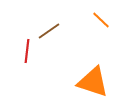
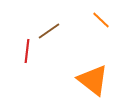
orange triangle: moved 2 px up; rotated 20 degrees clockwise
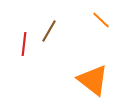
brown line: rotated 25 degrees counterclockwise
red line: moved 3 px left, 7 px up
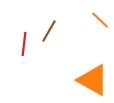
orange line: moved 1 px left
orange triangle: rotated 8 degrees counterclockwise
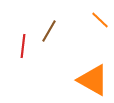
red line: moved 1 px left, 2 px down
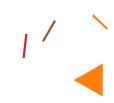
orange line: moved 2 px down
red line: moved 2 px right
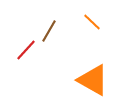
orange line: moved 8 px left
red line: moved 1 px right, 4 px down; rotated 35 degrees clockwise
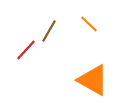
orange line: moved 3 px left, 2 px down
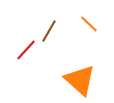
orange triangle: moved 13 px left; rotated 12 degrees clockwise
